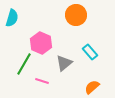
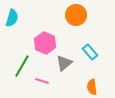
pink hexagon: moved 4 px right
green line: moved 2 px left, 2 px down
orange semicircle: rotated 56 degrees counterclockwise
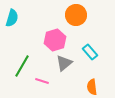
pink hexagon: moved 10 px right, 3 px up; rotated 20 degrees clockwise
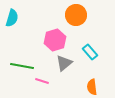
green line: rotated 70 degrees clockwise
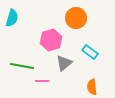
orange circle: moved 3 px down
pink hexagon: moved 4 px left
cyan rectangle: rotated 14 degrees counterclockwise
pink line: rotated 16 degrees counterclockwise
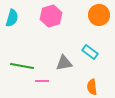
orange circle: moved 23 px right, 3 px up
pink hexagon: moved 24 px up
gray triangle: rotated 30 degrees clockwise
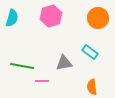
orange circle: moved 1 px left, 3 px down
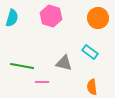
pink hexagon: rotated 25 degrees counterclockwise
gray triangle: rotated 24 degrees clockwise
pink line: moved 1 px down
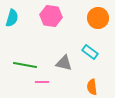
pink hexagon: rotated 10 degrees counterclockwise
green line: moved 3 px right, 1 px up
